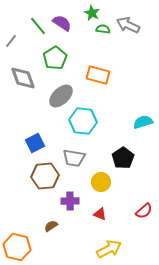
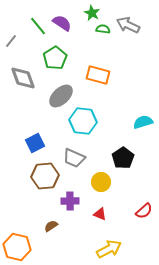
gray trapezoid: rotated 15 degrees clockwise
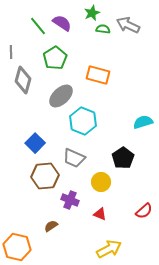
green star: rotated 21 degrees clockwise
gray line: moved 11 px down; rotated 40 degrees counterclockwise
gray diamond: moved 2 px down; rotated 36 degrees clockwise
cyan hexagon: rotated 16 degrees clockwise
blue square: rotated 18 degrees counterclockwise
purple cross: moved 1 px up; rotated 24 degrees clockwise
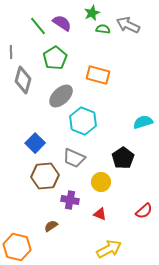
purple cross: rotated 12 degrees counterclockwise
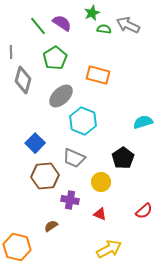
green semicircle: moved 1 px right
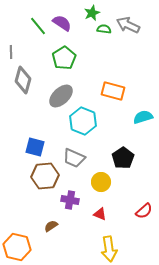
green pentagon: moved 9 px right
orange rectangle: moved 15 px right, 16 px down
cyan semicircle: moved 5 px up
blue square: moved 4 px down; rotated 30 degrees counterclockwise
yellow arrow: rotated 110 degrees clockwise
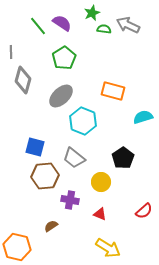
gray trapezoid: rotated 15 degrees clockwise
yellow arrow: moved 1 px left, 1 px up; rotated 50 degrees counterclockwise
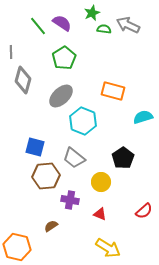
brown hexagon: moved 1 px right
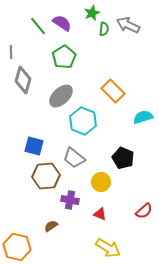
green semicircle: rotated 88 degrees clockwise
green pentagon: moved 1 px up
orange rectangle: rotated 30 degrees clockwise
blue square: moved 1 px left, 1 px up
black pentagon: rotated 15 degrees counterclockwise
